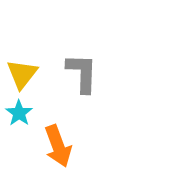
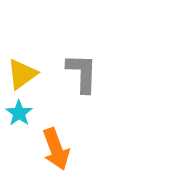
yellow triangle: rotated 16 degrees clockwise
orange arrow: moved 2 px left, 3 px down
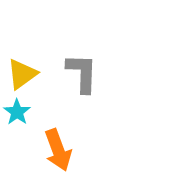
cyan star: moved 2 px left, 1 px up
orange arrow: moved 2 px right, 1 px down
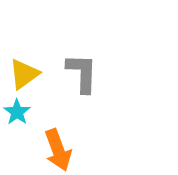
yellow triangle: moved 2 px right
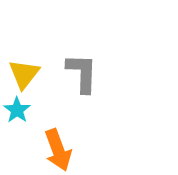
yellow triangle: rotated 16 degrees counterclockwise
cyan star: moved 2 px up
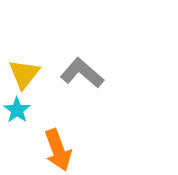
gray L-shape: rotated 51 degrees counterclockwise
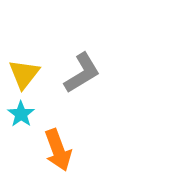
gray L-shape: rotated 108 degrees clockwise
cyan star: moved 4 px right, 4 px down
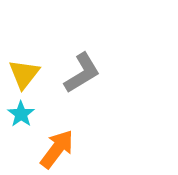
orange arrow: moved 1 px left, 1 px up; rotated 123 degrees counterclockwise
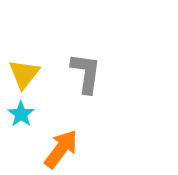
gray L-shape: moved 4 px right; rotated 51 degrees counterclockwise
orange arrow: moved 4 px right
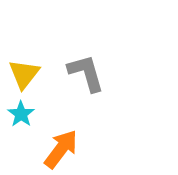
gray L-shape: rotated 24 degrees counterclockwise
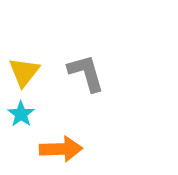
yellow triangle: moved 2 px up
orange arrow: rotated 51 degrees clockwise
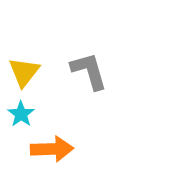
gray L-shape: moved 3 px right, 2 px up
orange arrow: moved 9 px left
